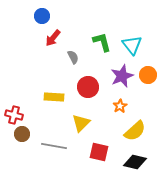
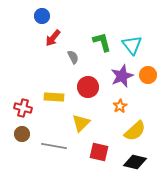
red cross: moved 9 px right, 7 px up
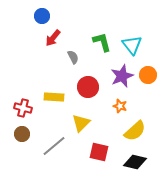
orange star: rotated 24 degrees counterclockwise
gray line: rotated 50 degrees counterclockwise
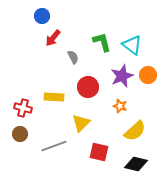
cyan triangle: rotated 15 degrees counterclockwise
brown circle: moved 2 px left
gray line: rotated 20 degrees clockwise
black diamond: moved 1 px right, 2 px down
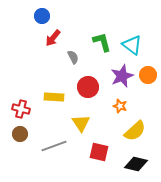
red cross: moved 2 px left, 1 px down
yellow triangle: rotated 18 degrees counterclockwise
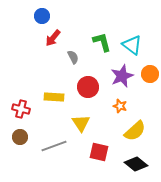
orange circle: moved 2 px right, 1 px up
brown circle: moved 3 px down
black diamond: rotated 25 degrees clockwise
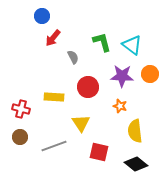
purple star: rotated 25 degrees clockwise
yellow semicircle: rotated 125 degrees clockwise
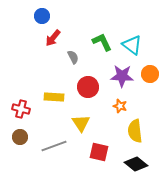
green L-shape: rotated 10 degrees counterclockwise
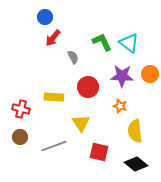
blue circle: moved 3 px right, 1 px down
cyan triangle: moved 3 px left, 2 px up
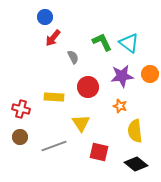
purple star: rotated 10 degrees counterclockwise
